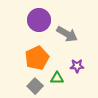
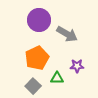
gray square: moved 2 px left
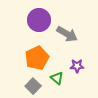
green triangle: rotated 40 degrees clockwise
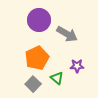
gray square: moved 2 px up
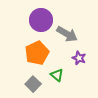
purple circle: moved 2 px right
orange pentagon: moved 5 px up
purple star: moved 2 px right, 8 px up; rotated 24 degrees clockwise
green triangle: moved 3 px up
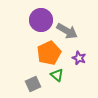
gray arrow: moved 3 px up
orange pentagon: moved 12 px right
gray square: rotated 21 degrees clockwise
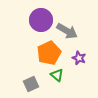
gray square: moved 2 px left
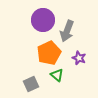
purple circle: moved 2 px right
gray arrow: rotated 80 degrees clockwise
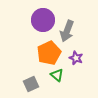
purple star: moved 3 px left
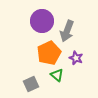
purple circle: moved 1 px left, 1 px down
